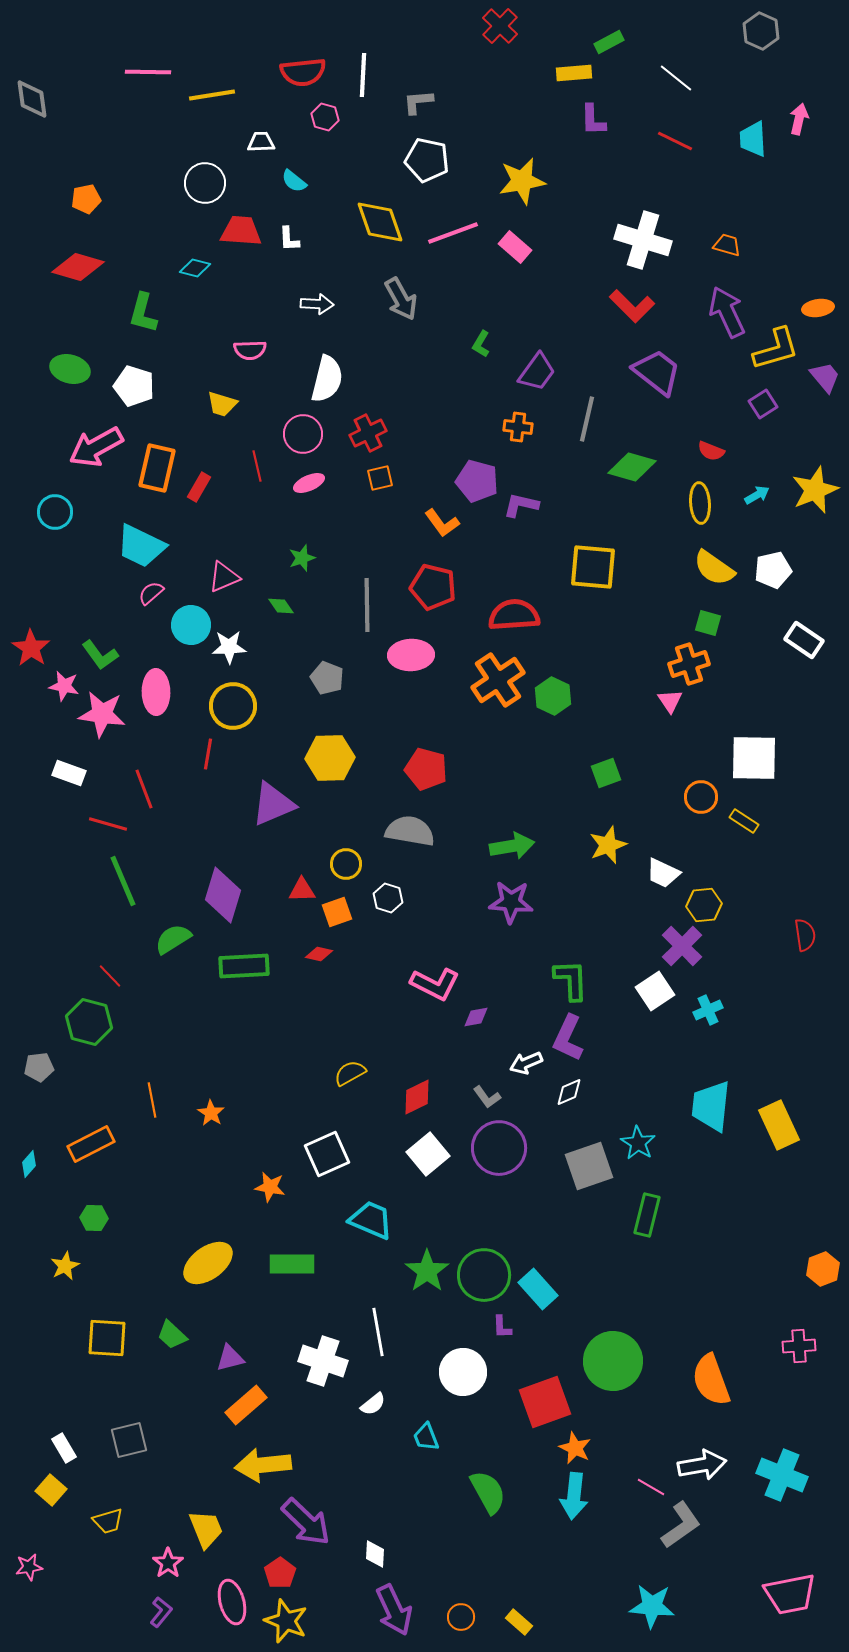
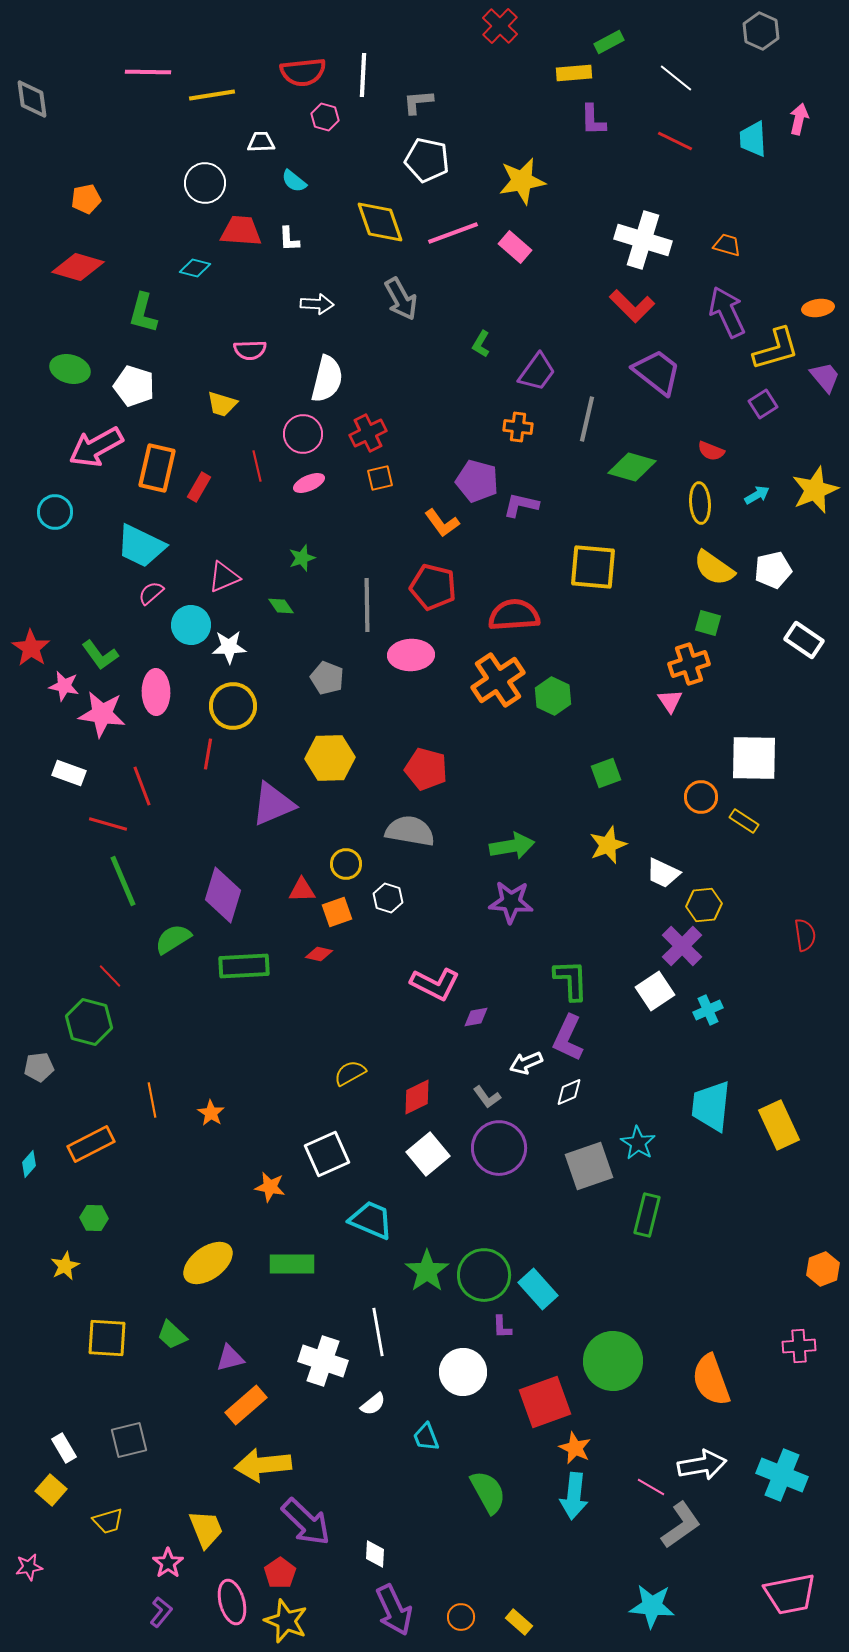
red line at (144, 789): moved 2 px left, 3 px up
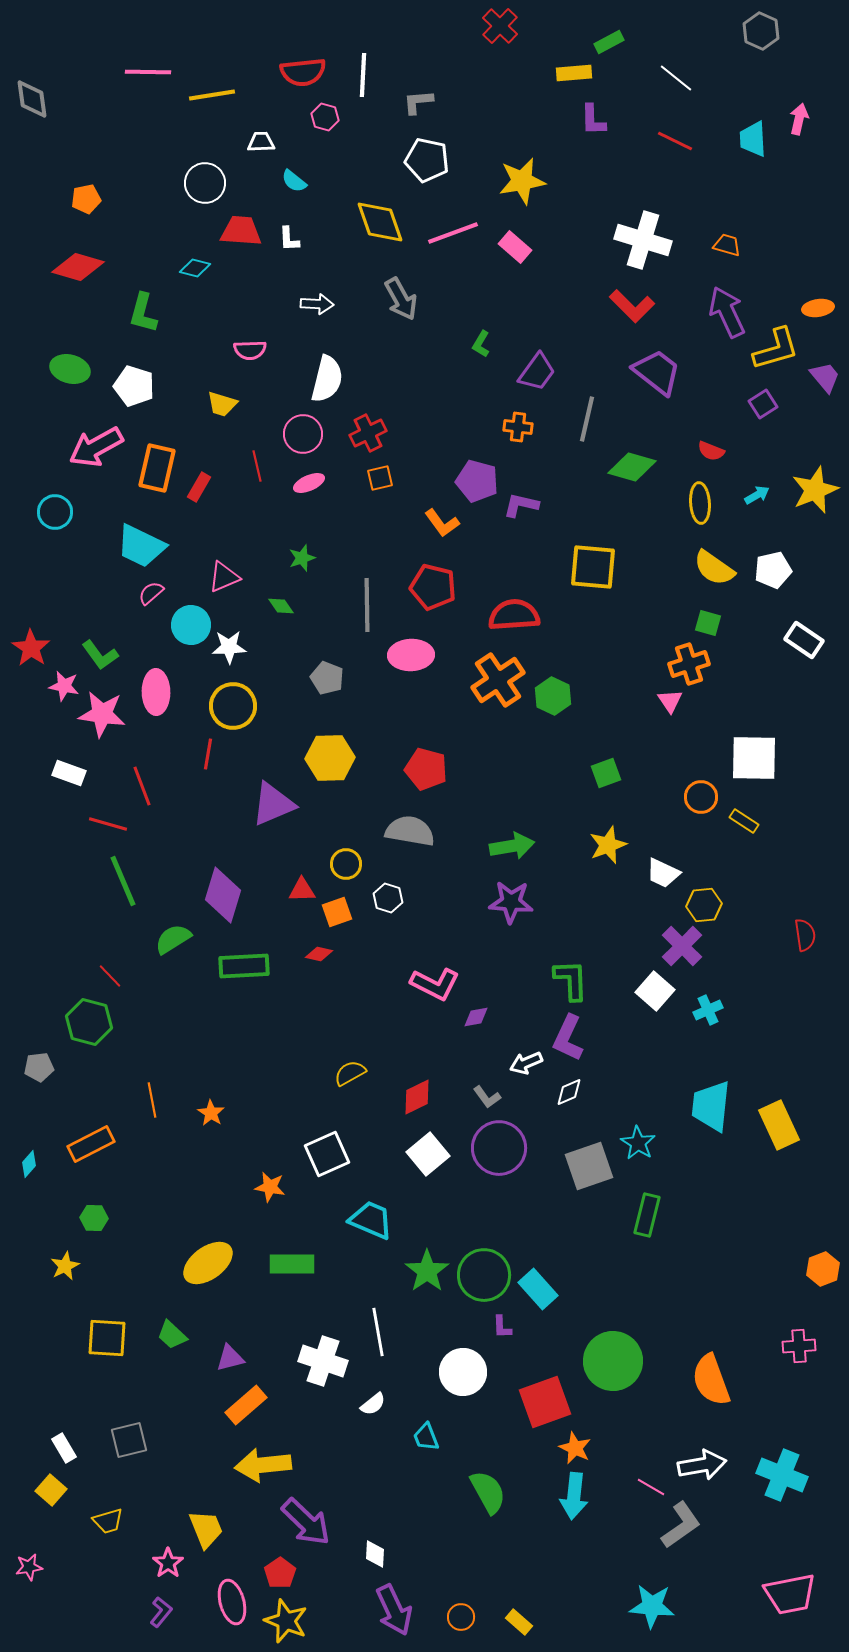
white square at (655, 991): rotated 15 degrees counterclockwise
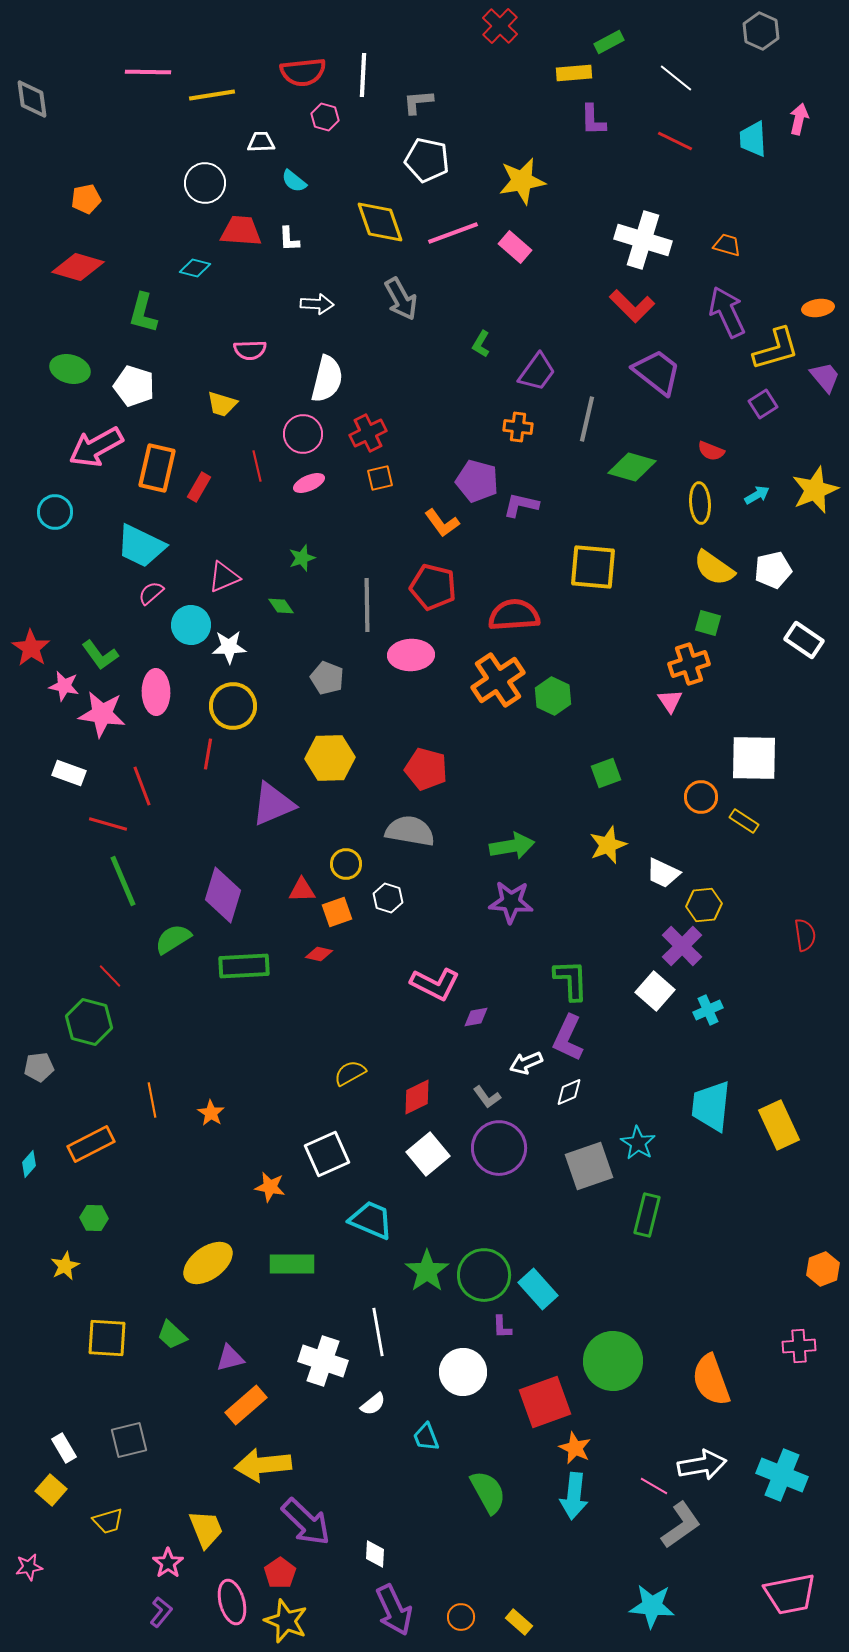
pink line at (651, 1487): moved 3 px right, 1 px up
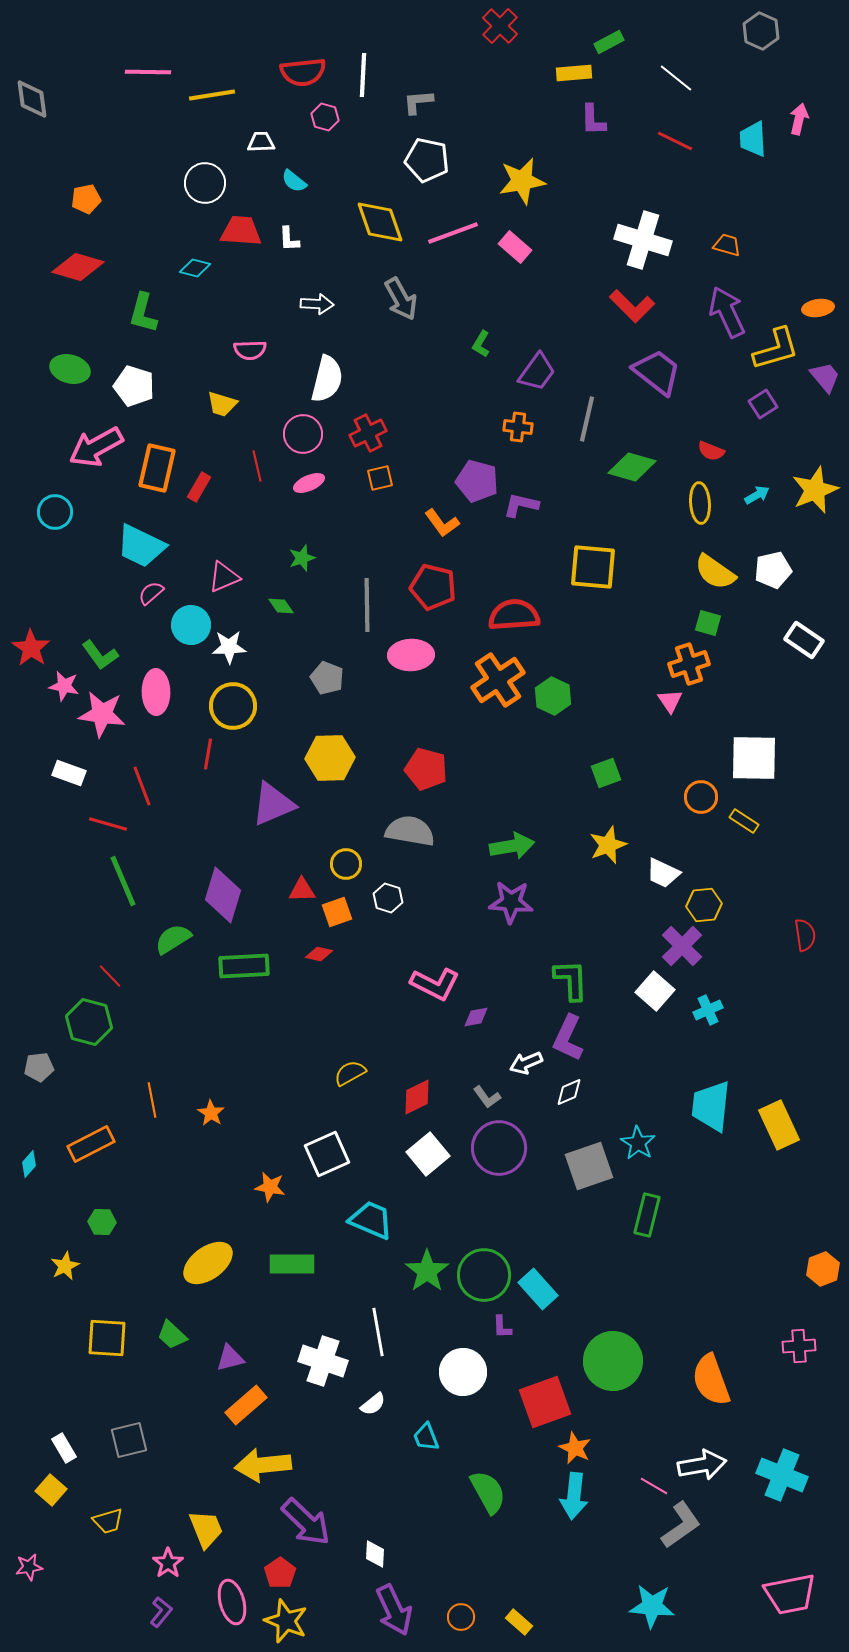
yellow semicircle at (714, 568): moved 1 px right, 4 px down
green hexagon at (94, 1218): moved 8 px right, 4 px down
